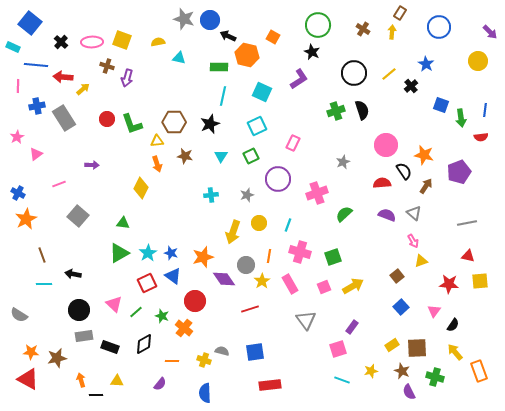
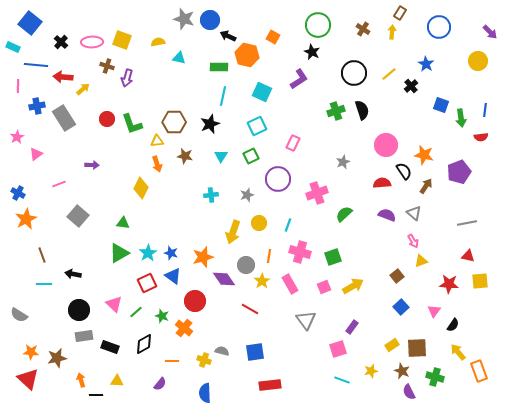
red line at (250, 309): rotated 48 degrees clockwise
yellow arrow at (455, 352): moved 3 px right
red triangle at (28, 379): rotated 15 degrees clockwise
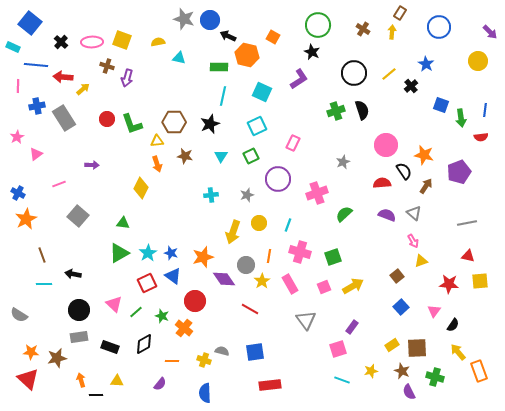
gray rectangle at (84, 336): moved 5 px left, 1 px down
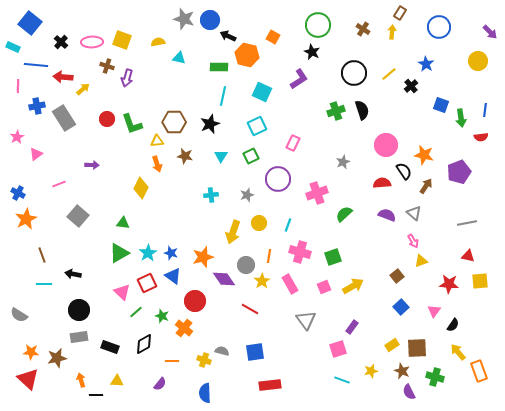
pink triangle at (114, 304): moved 8 px right, 12 px up
